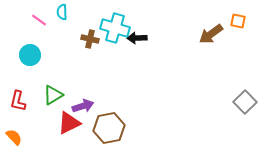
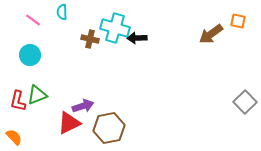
pink line: moved 6 px left
green triangle: moved 16 px left; rotated 10 degrees clockwise
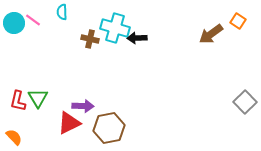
orange square: rotated 21 degrees clockwise
cyan circle: moved 16 px left, 32 px up
green triangle: moved 1 px right, 3 px down; rotated 40 degrees counterclockwise
purple arrow: rotated 20 degrees clockwise
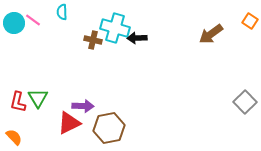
orange square: moved 12 px right
brown cross: moved 3 px right, 1 px down
red L-shape: moved 1 px down
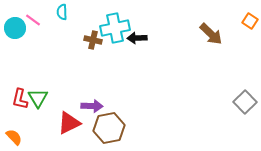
cyan circle: moved 1 px right, 5 px down
cyan cross: rotated 28 degrees counterclockwise
brown arrow: rotated 100 degrees counterclockwise
red L-shape: moved 2 px right, 3 px up
purple arrow: moved 9 px right
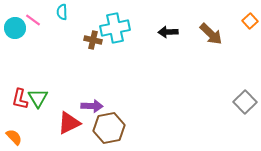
orange square: rotated 14 degrees clockwise
black arrow: moved 31 px right, 6 px up
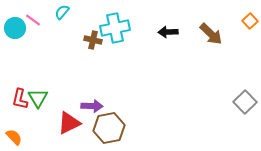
cyan semicircle: rotated 42 degrees clockwise
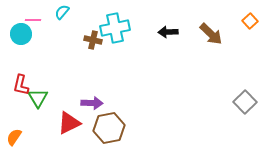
pink line: rotated 35 degrees counterclockwise
cyan circle: moved 6 px right, 6 px down
red L-shape: moved 1 px right, 14 px up
purple arrow: moved 3 px up
orange semicircle: rotated 102 degrees counterclockwise
